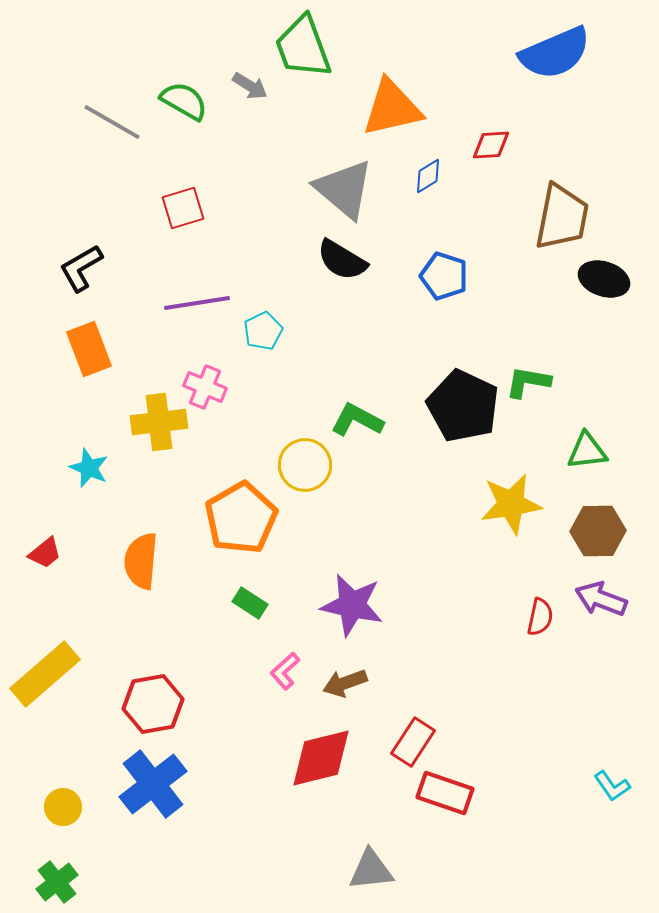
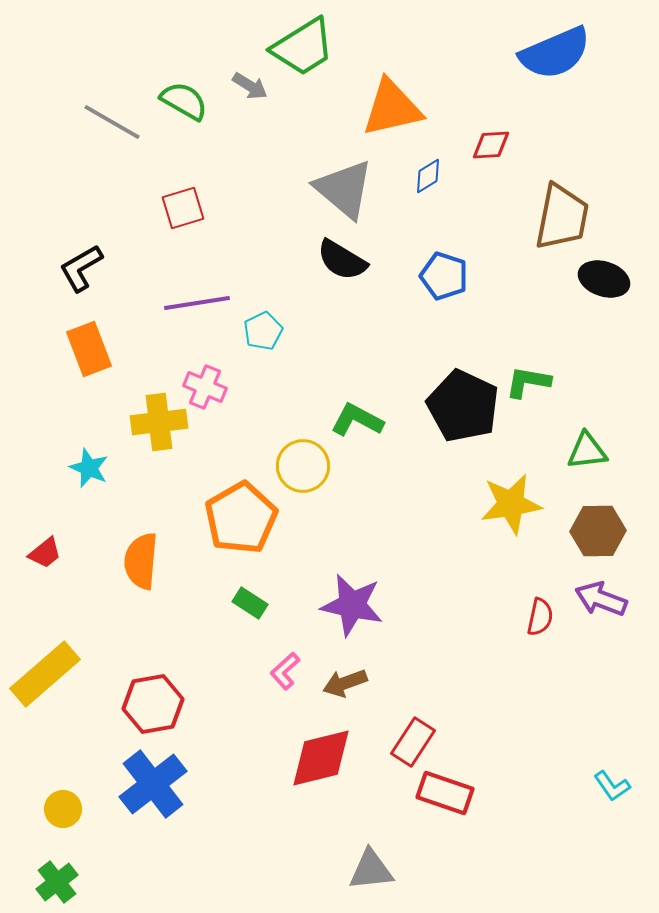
green trapezoid at (303, 47): rotated 102 degrees counterclockwise
yellow circle at (305, 465): moved 2 px left, 1 px down
yellow circle at (63, 807): moved 2 px down
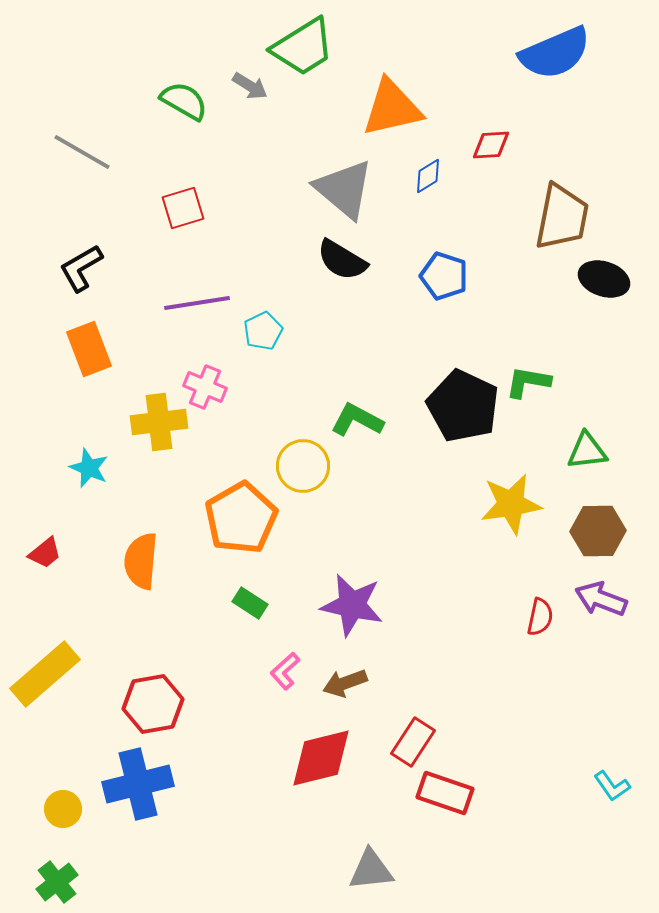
gray line at (112, 122): moved 30 px left, 30 px down
blue cross at (153, 784): moved 15 px left; rotated 24 degrees clockwise
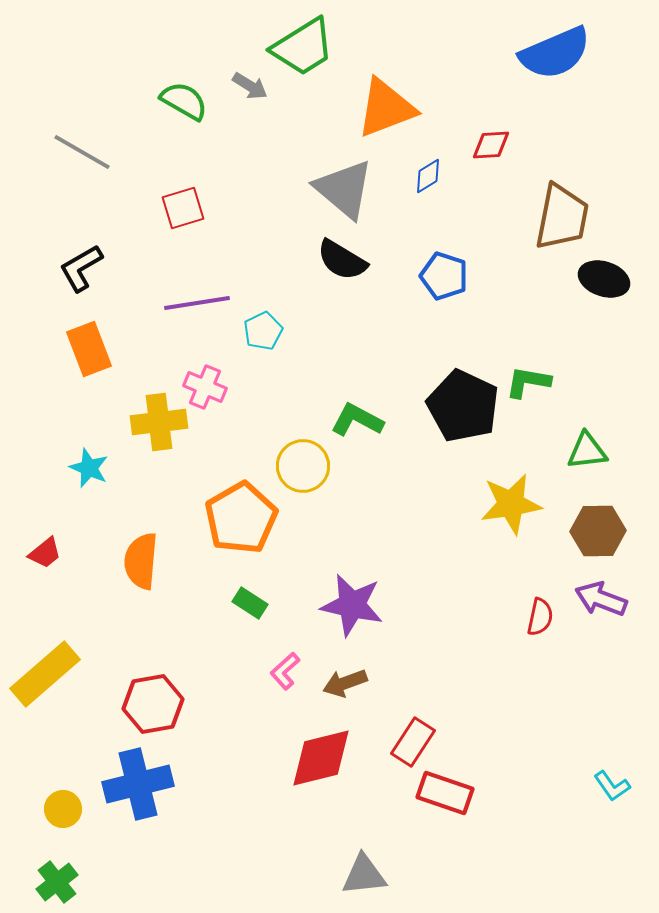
orange triangle at (392, 108): moved 6 px left; rotated 8 degrees counterclockwise
gray triangle at (371, 870): moved 7 px left, 5 px down
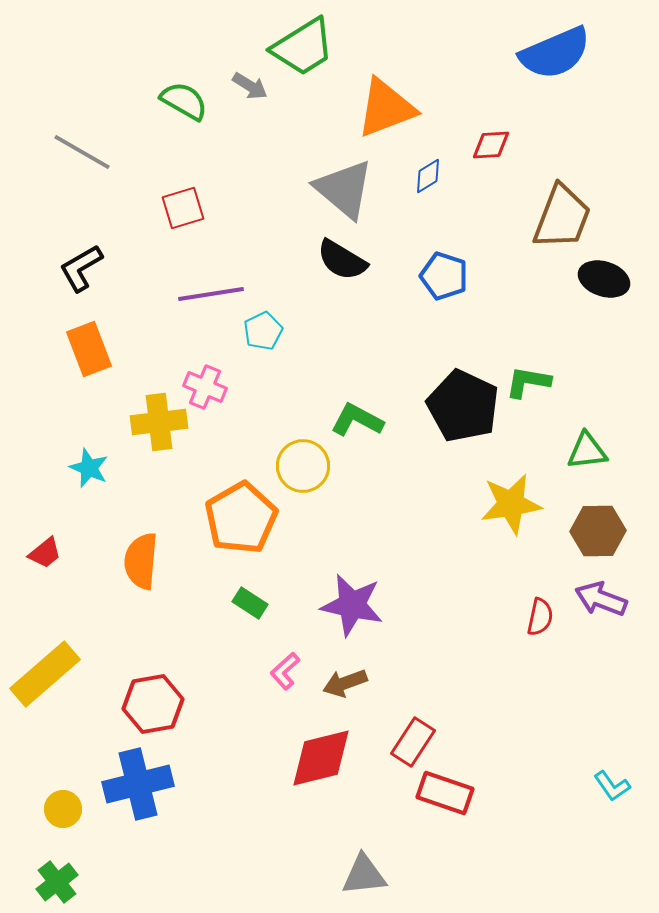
brown trapezoid at (562, 217): rotated 10 degrees clockwise
purple line at (197, 303): moved 14 px right, 9 px up
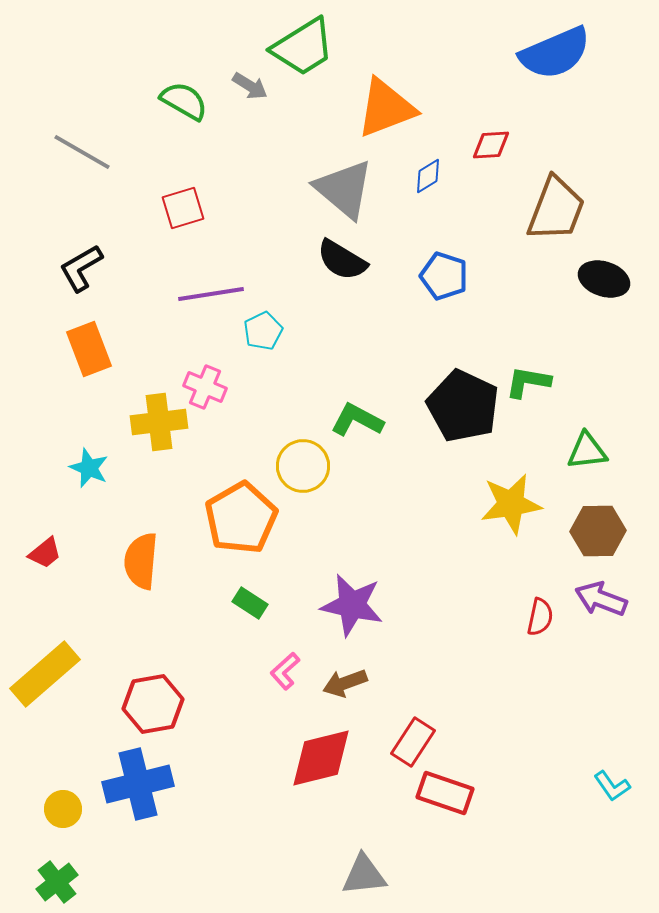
brown trapezoid at (562, 217): moved 6 px left, 8 px up
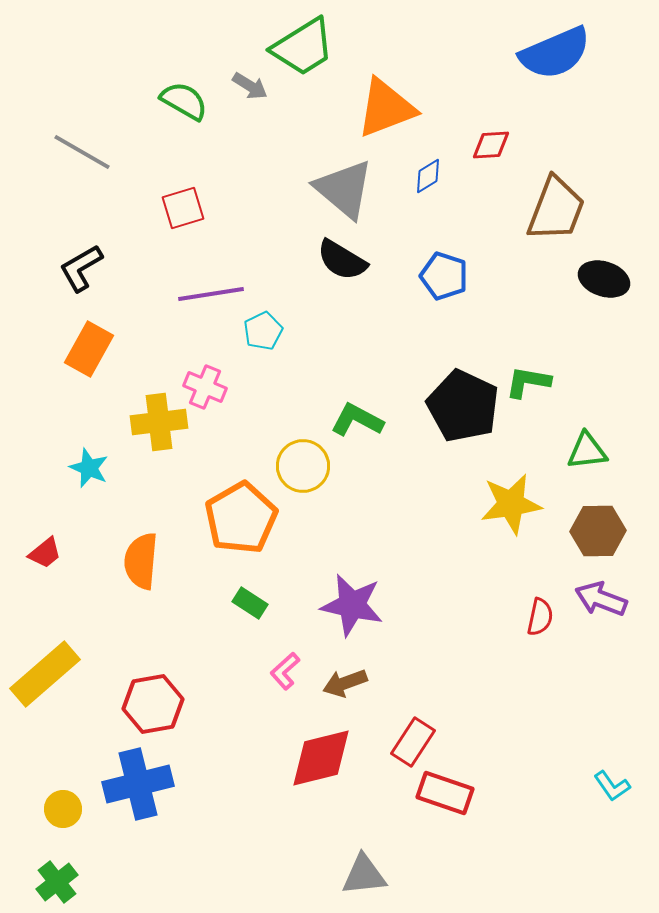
orange rectangle at (89, 349): rotated 50 degrees clockwise
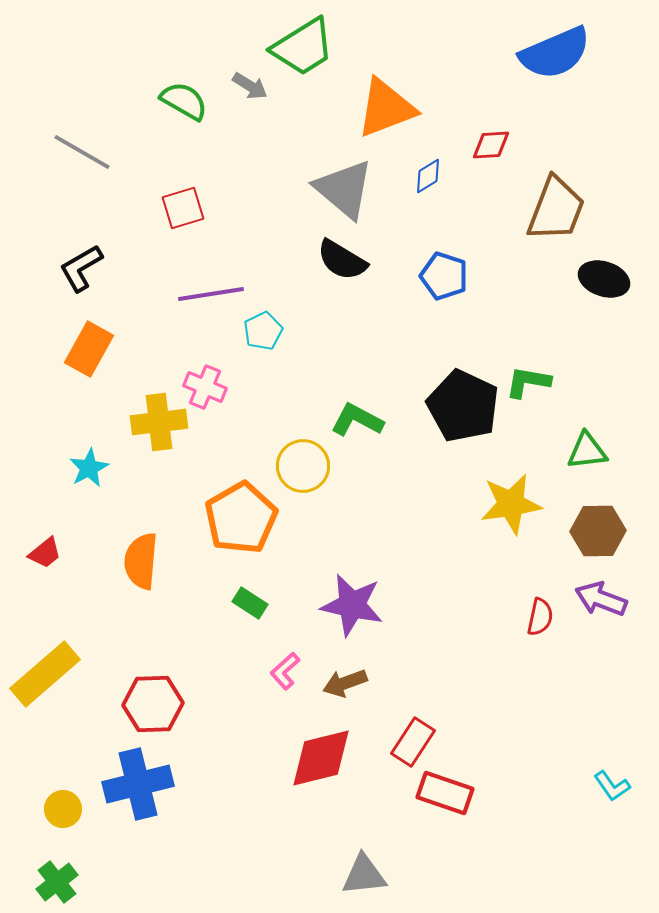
cyan star at (89, 468): rotated 21 degrees clockwise
red hexagon at (153, 704): rotated 8 degrees clockwise
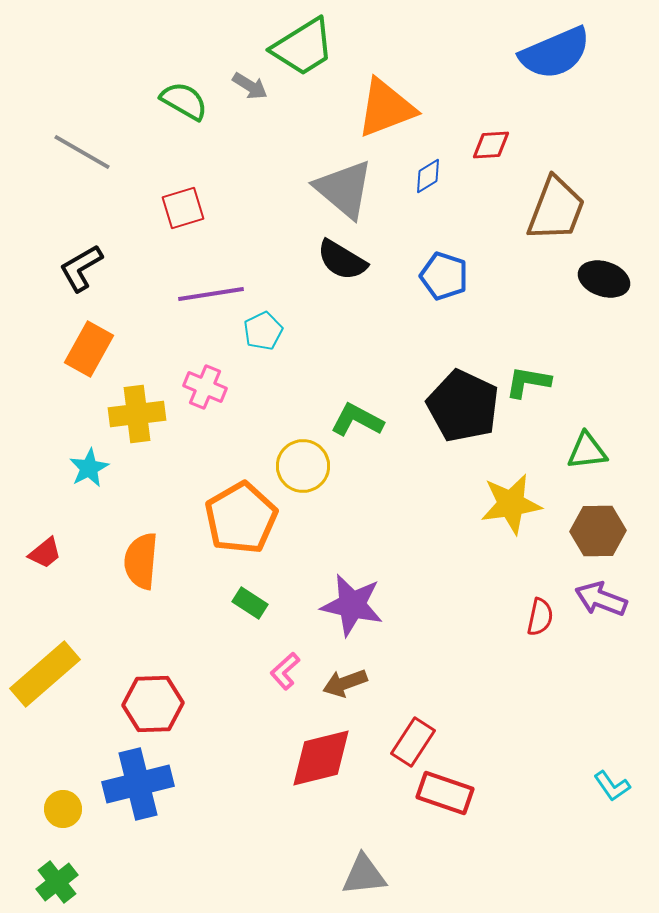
yellow cross at (159, 422): moved 22 px left, 8 px up
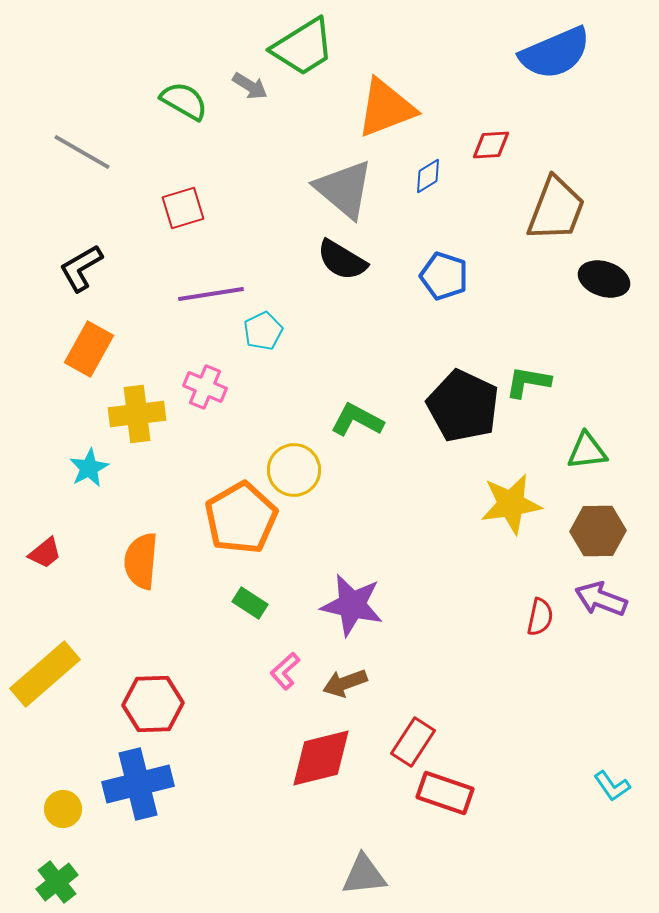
yellow circle at (303, 466): moved 9 px left, 4 px down
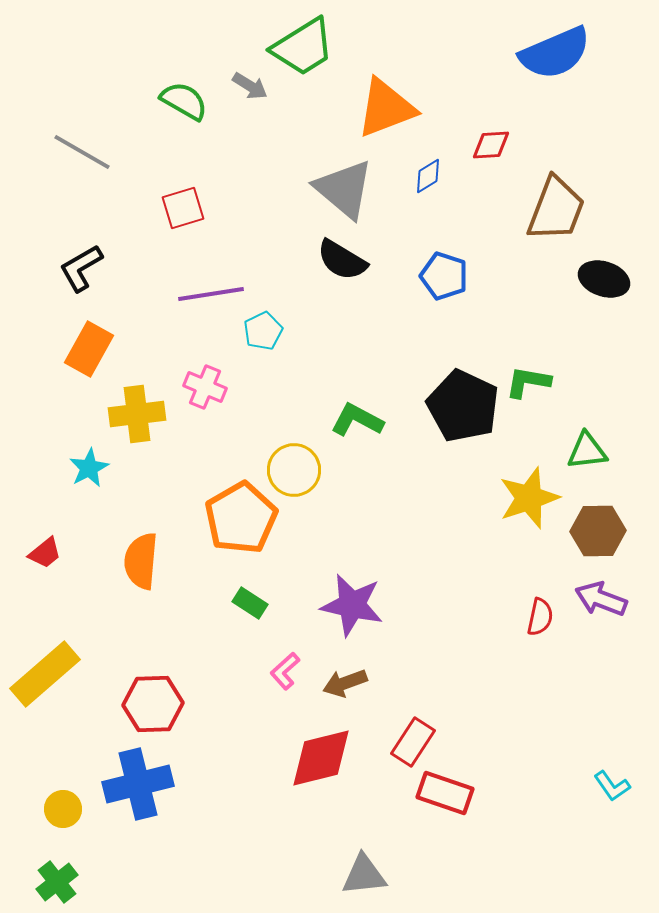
yellow star at (511, 504): moved 18 px right, 6 px up; rotated 10 degrees counterclockwise
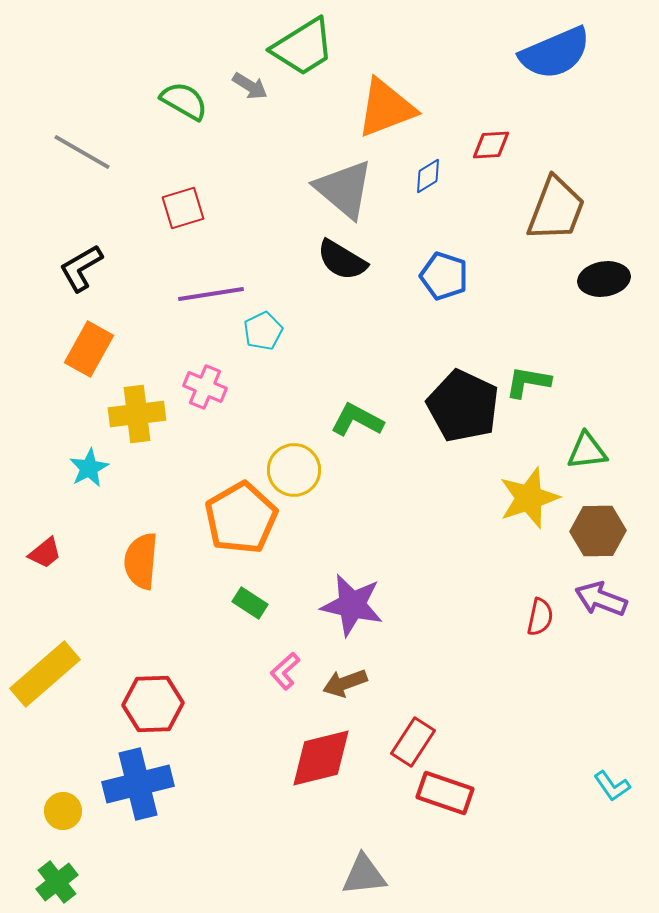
black ellipse at (604, 279): rotated 27 degrees counterclockwise
yellow circle at (63, 809): moved 2 px down
